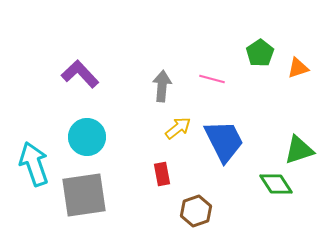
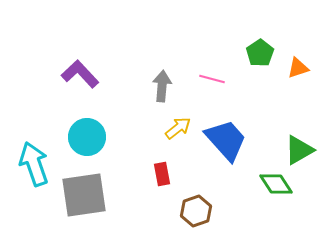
blue trapezoid: moved 2 px right, 1 px up; rotated 15 degrees counterclockwise
green triangle: rotated 12 degrees counterclockwise
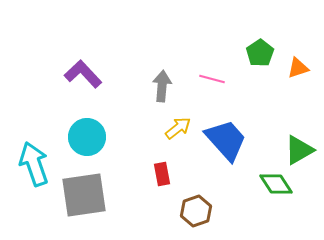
purple L-shape: moved 3 px right
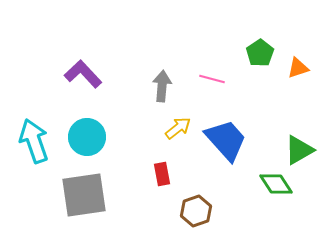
cyan arrow: moved 23 px up
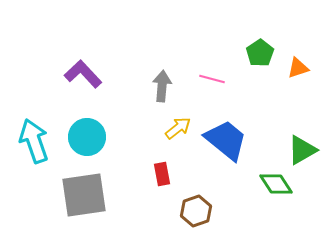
blue trapezoid: rotated 9 degrees counterclockwise
green triangle: moved 3 px right
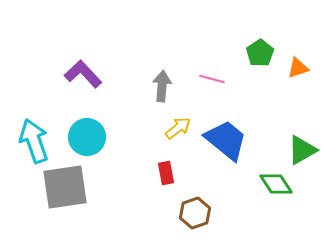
red rectangle: moved 4 px right, 1 px up
gray square: moved 19 px left, 8 px up
brown hexagon: moved 1 px left, 2 px down
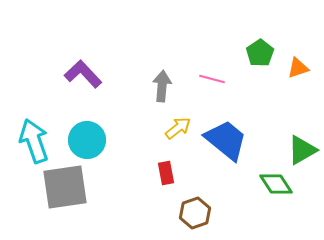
cyan circle: moved 3 px down
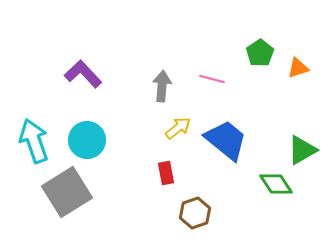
gray square: moved 2 px right, 5 px down; rotated 24 degrees counterclockwise
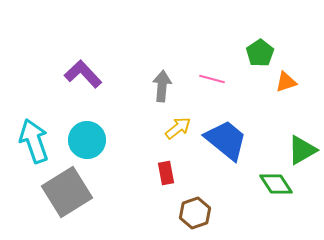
orange triangle: moved 12 px left, 14 px down
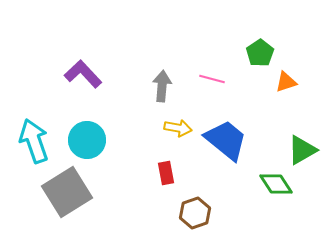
yellow arrow: rotated 48 degrees clockwise
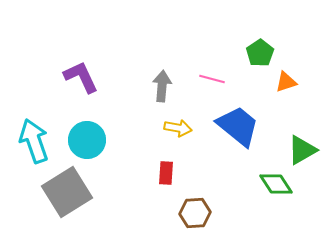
purple L-shape: moved 2 px left, 3 px down; rotated 18 degrees clockwise
blue trapezoid: moved 12 px right, 14 px up
red rectangle: rotated 15 degrees clockwise
brown hexagon: rotated 16 degrees clockwise
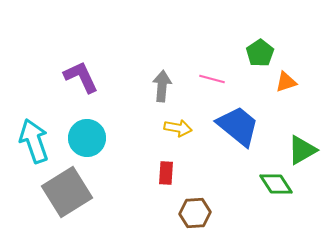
cyan circle: moved 2 px up
